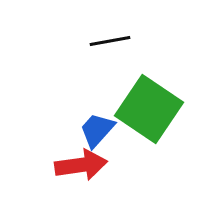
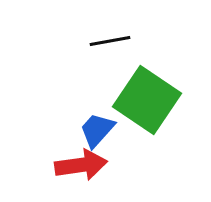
green square: moved 2 px left, 9 px up
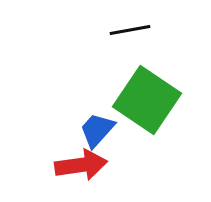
black line: moved 20 px right, 11 px up
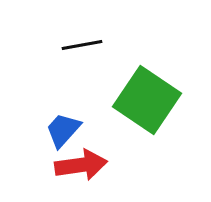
black line: moved 48 px left, 15 px down
blue trapezoid: moved 34 px left
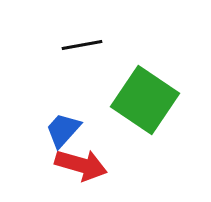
green square: moved 2 px left
red arrow: rotated 24 degrees clockwise
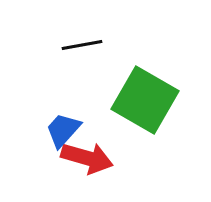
green square: rotated 4 degrees counterclockwise
red arrow: moved 6 px right, 7 px up
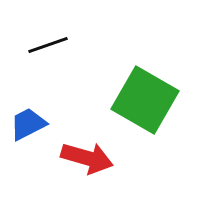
black line: moved 34 px left; rotated 9 degrees counterclockwise
blue trapezoid: moved 35 px left, 6 px up; rotated 21 degrees clockwise
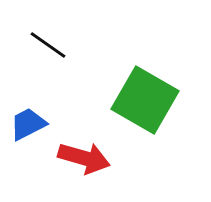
black line: rotated 54 degrees clockwise
red arrow: moved 3 px left
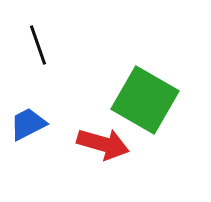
black line: moved 10 px left; rotated 36 degrees clockwise
red arrow: moved 19 px right, 14 px up
